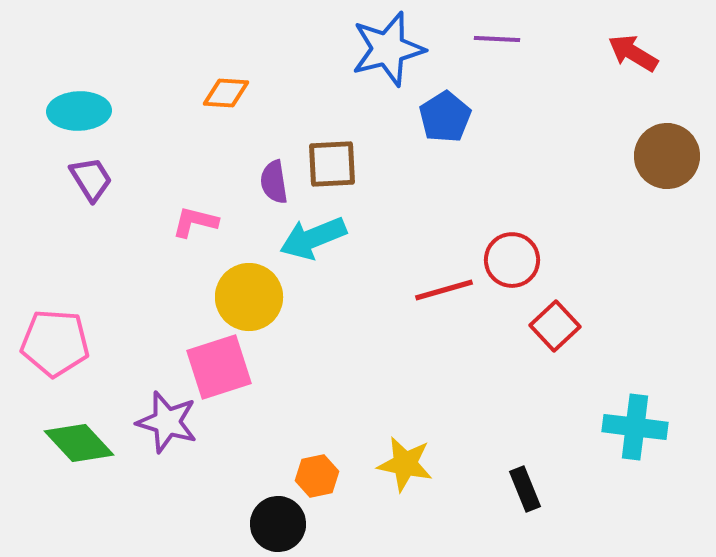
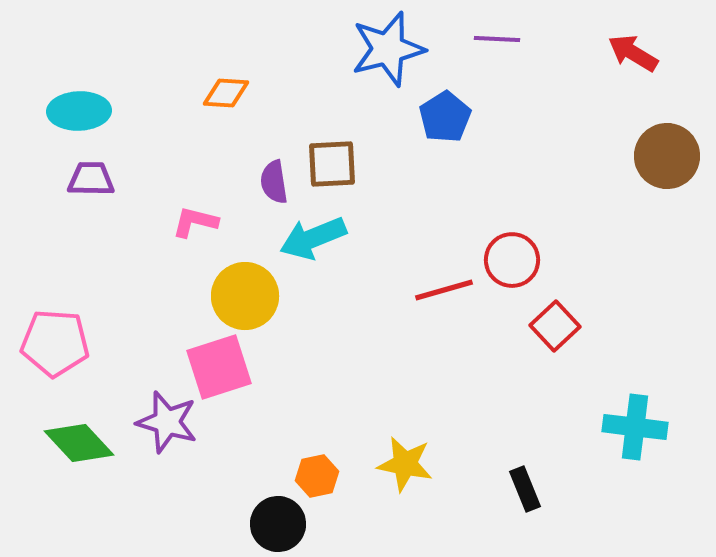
purple trapezoid: rotated 57 degrees counterclockwise
yellow circle: moved 4 px left, 1 px up
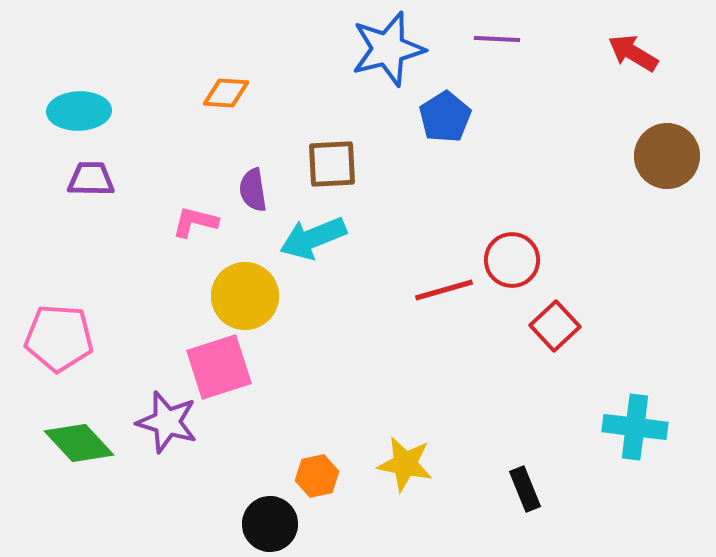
purple semicircle: moved 21 px left, 8 px down
pink pentagon: moved 4 px right, 5 px up
black circle: moved 8 px left
